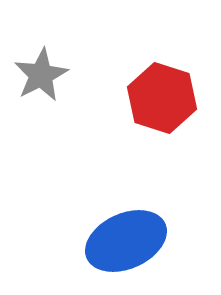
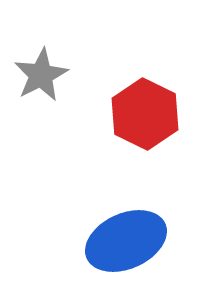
red hexagon: moved 17 px left, 16 px down; rotated 8 degrees clockwise
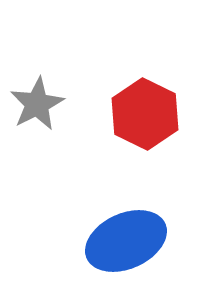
gray star: moved 4 px left, 29 px down
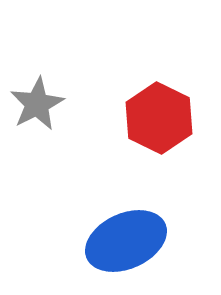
red hexagon: moved 14 px right, 4 px down
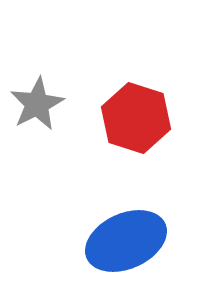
red hexagon: moved 23 px left; rotated 8 degrees counterclockwise
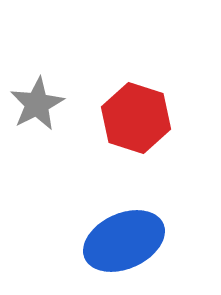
blue ellipse: moved 2 px left
